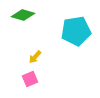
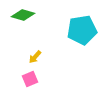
cyan pentagon: moved 6 px right, 1 px up
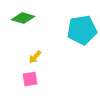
green diamond: moved 3 px down
pink square: rotated 14 degrees clockwise
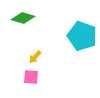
cyan pentagon: moved 6 px down; rotated 28 degrees clockwise
pink square: moved 1 px right, 2 px up; rotated 14 degrees clockwise
